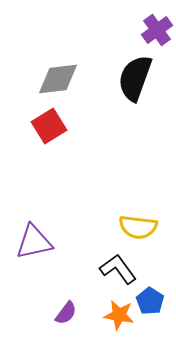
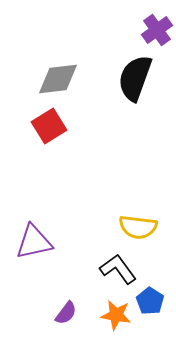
orange star: moved 3 px left
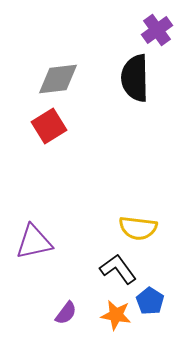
black semicircle: rotated 21 degrees counterclockwise
yellow semicircle: moved 1 px down
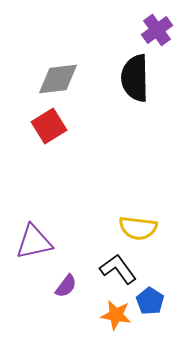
purple semicircle: moved 27 px up
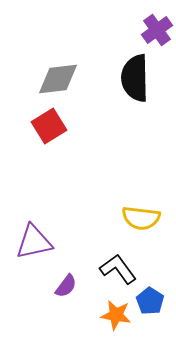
yellow semicircle: moved 3 px right, 10 px up
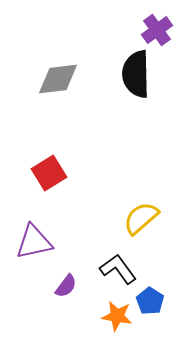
black semicircle: moved 1 px right, 4 px up
red square: moved 47 px down
yellow semicircle: rotated 132 degrees clockwise
orange star: moved 1 px right, 1 px down
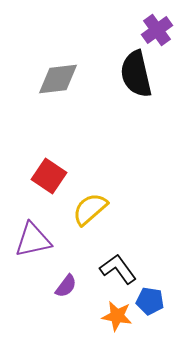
black semicircle: rotated 12 degrees counterclockwise
red square: moved 3 px down; rotated 24 degrees counterclockwise
yellow semicircle: moved 51 px left, 9 px up
purple triangle: moved 1 px left, 2 px up
blue pentagon: rotated 24 degrees counterclockwise
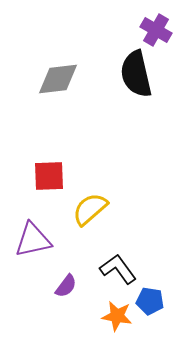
purple cross: moved 1 px left; rotated 24 degrees counterclockwise
red square: rotated 36 degrees counterclockwise
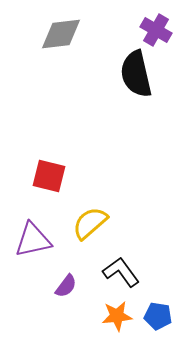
gray diamond: moved 3 px right, 45 px up
red square: rotated 16 degrees clockwise
yellow semicircle: moved 14 px down
black L-shape: moved 3 px right, 3 px down
blue pentagon: moved 8 px right, 15 px down
orange star: rotated 16 degrees counterclockwise
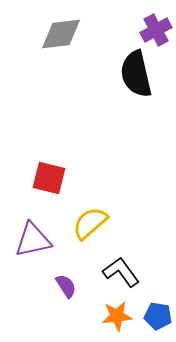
purple cross: rotated 32 degrees clockwise
red square: moved 2 px down
purple semicircle: rotated 70 degrees counterclockwise
